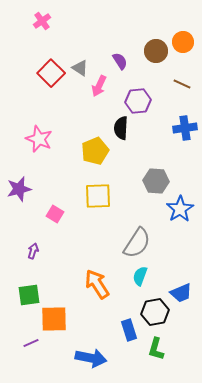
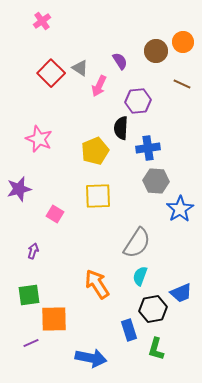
blue cross: moved 37 px left, 20 px down
black hexagon: moved 2 px left, 3 px up
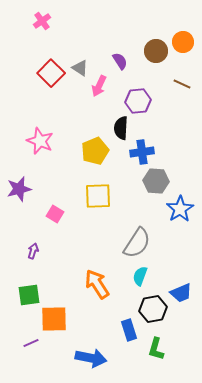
pink star: moved 1 px right, 2 px down
blue cross: moved 6 px left, 4 px down
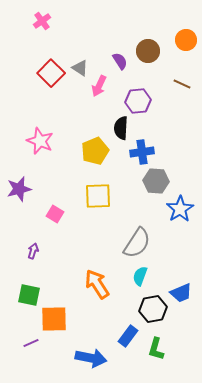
orange circle: moved 3 px right, 2 px up
brown circle: moved 8 px left
green square: rotated 20 degrees clockwise
blue rectangle: moved 1 px left, 6 px down; rotated 55 degrees clockwise
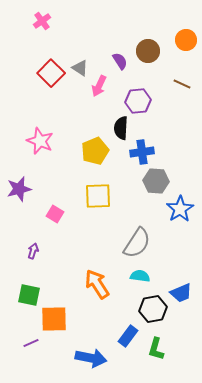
cyan semicircle: rotated 78 degrees clockwise
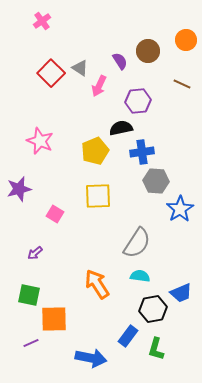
black semicircle: rotated 75 degrees clockwise
purple arrow: moved 2 px right, 2 px down; rotated 147 degrees counterclockwise
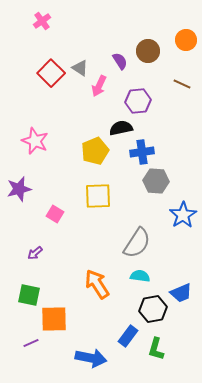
pink star: moved 5 px left
blue star: moved 3 px right, 6 px down
